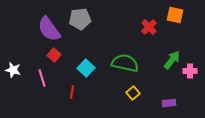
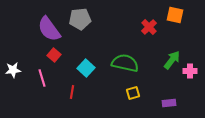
white star: rotated 21 degrees counterclockwise
yellow square: rotated 24 degrees clockwise
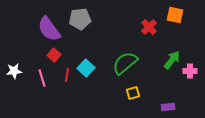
green semicircle: rotated 52 degrees counterclockwise
white star: moved 1 px right, 1 px down
red line: moved 5 px left, 17 px up
purple rectangle: moved 1 px left, 4 px down
